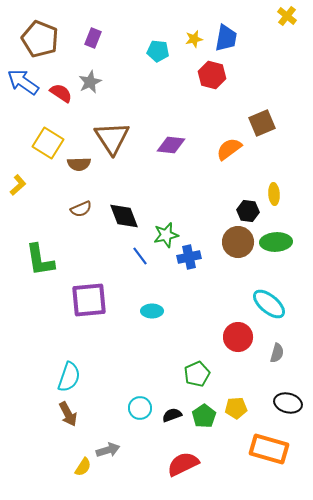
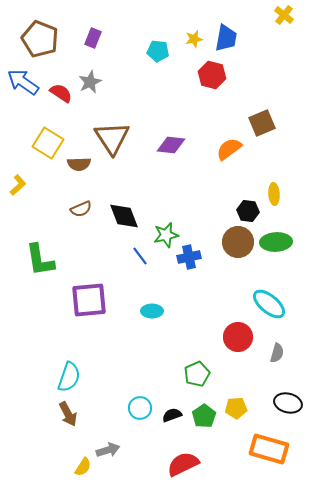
yellow cross at (287, 16): moved 3 px left, 1 px up
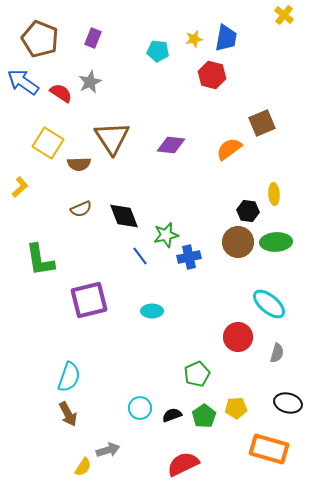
yellow L-shape at (18, 185): moved 2 px right, 2 px down
purple square at (89, 300): rotated 9 degrees counterclockwise
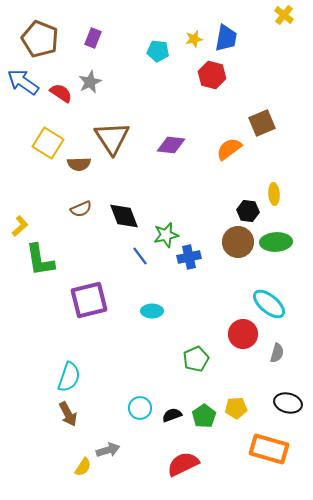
yellow L-shape at (20, 187): moved 39 px down
red circle at (238, 337): moved 5 px right, 3 px up
green pentagon at (197, 374): moved 1 px left, 15 px up
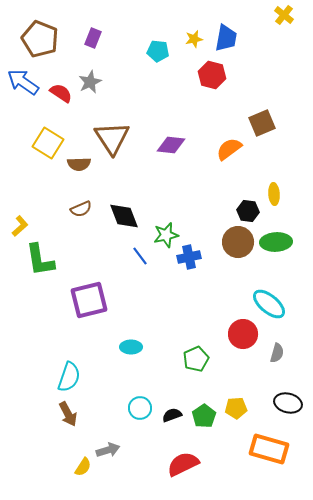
cyan ellipse at (152, 311): moved 21 px left, 36 px down
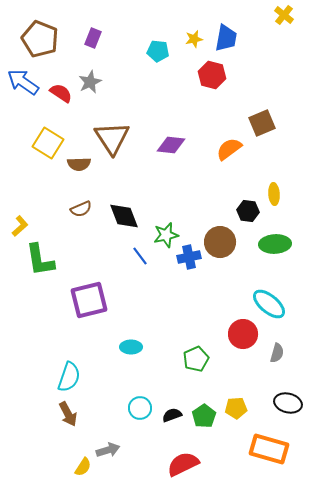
brown circle at (238, 242): moved 18 px left
green ellipse at (276, 242): moved 1 px left, 2 px down
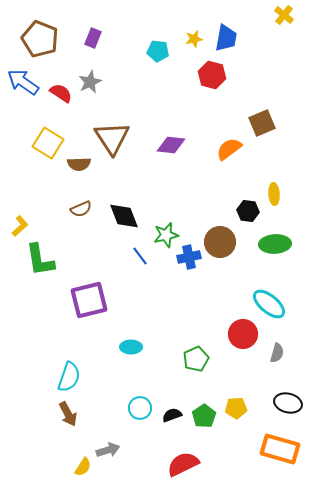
orange rectangle at (269, 449): moved 11 px right
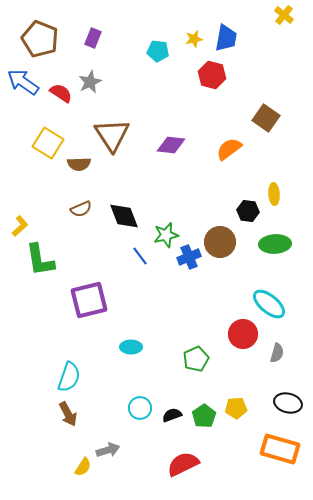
brown square at (262, 123): moved 4 px right, 5 px up; rotated 32 degrees counterclockwise
brown triangle at (112, 138): moved 3 px up
blue cross at (189, 257): rotated 10 degrees counterclockwise
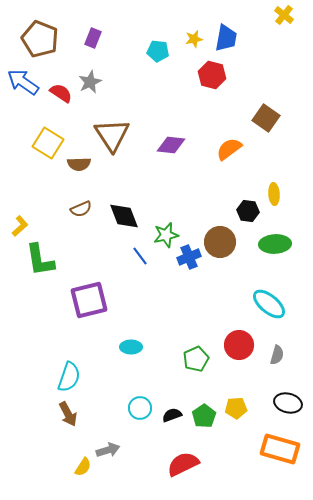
red circle at (243, 334): moved 4 px left, 11 px down
gray semicircle at (277, 353): moved 2 px down
